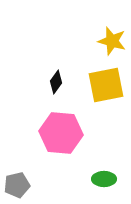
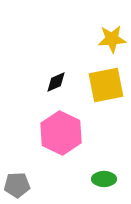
yellow star: moved 2 px up; rotated 20 degrees counterclockwise
black diamond: rotated 30 degrees clockwise
pink hexagon: rotated 21 degrees clockwise
gray pentagon: rotated 10 degrees clockwise
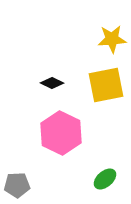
black diamond: moved 4 px left, 1 px down; rotated 50 degrees clockwise
green ellipse: moved 1 px right; rotated 40 degrees counterclockwise
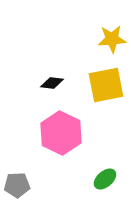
black diamond: rotated 20 degrees counterclockwise
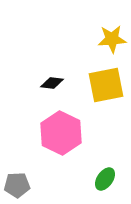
green ellipse: rotated 15 degrees counterclockwise
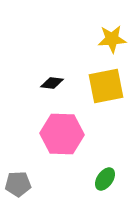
yellow square: moved 1 px down
pink hexagon: moved 1 px right, 1 px down; rotated 24 degrees counterclockwise
gray pentagon: moved 1 px right, 1 px up
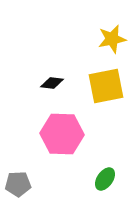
yellow star: rotated 8 degrees counterclockwise
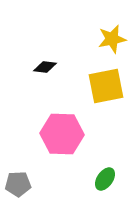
black diamond: moved 7 px left, 16 px up
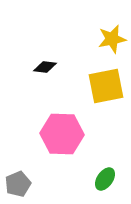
gray pentagon: rotated 20 degrees counterclockwise
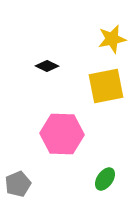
black diamond: moved 2 px right, 1 px up; rotated 20 degrees clockwise
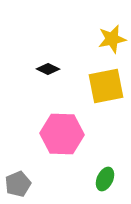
black diamond: moved 1 px right, 3 px down
green ellipse: rotated 10 degrees counterclockwise
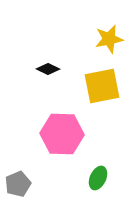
yellow star: moved 3 px left
yellow square: moved 4 px left
green ellipse: moved 7 px left, 1 px up
